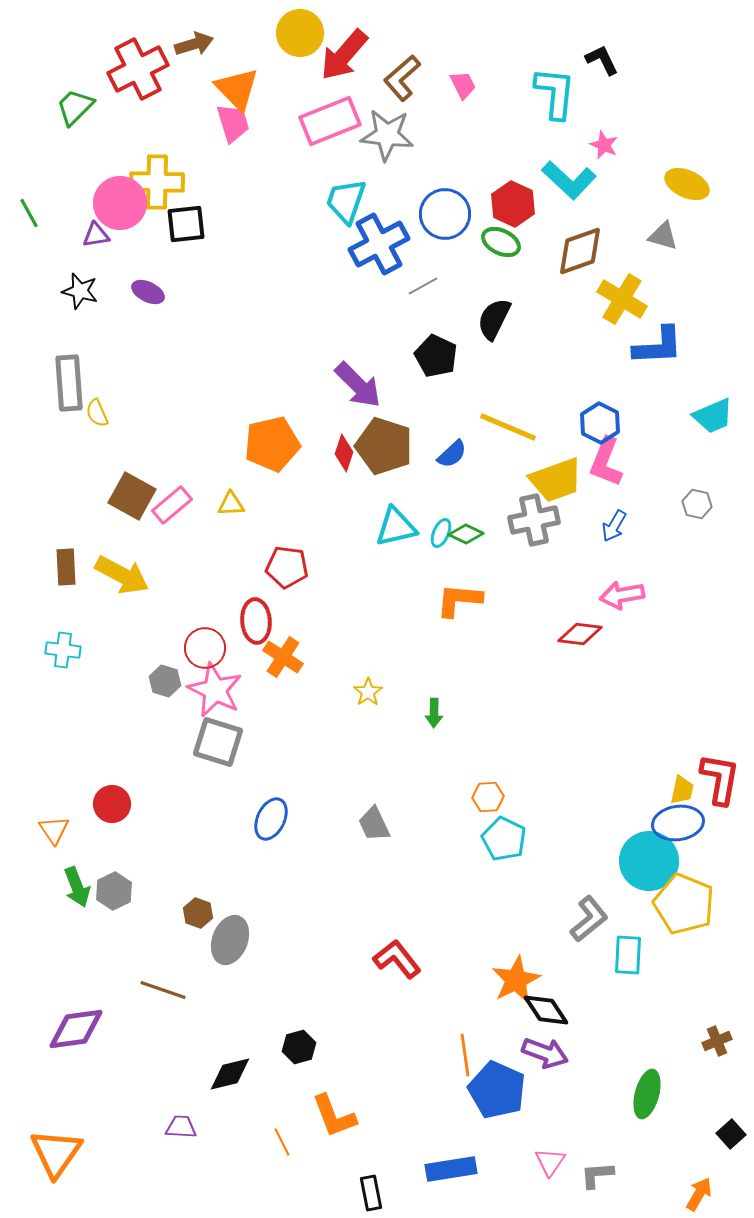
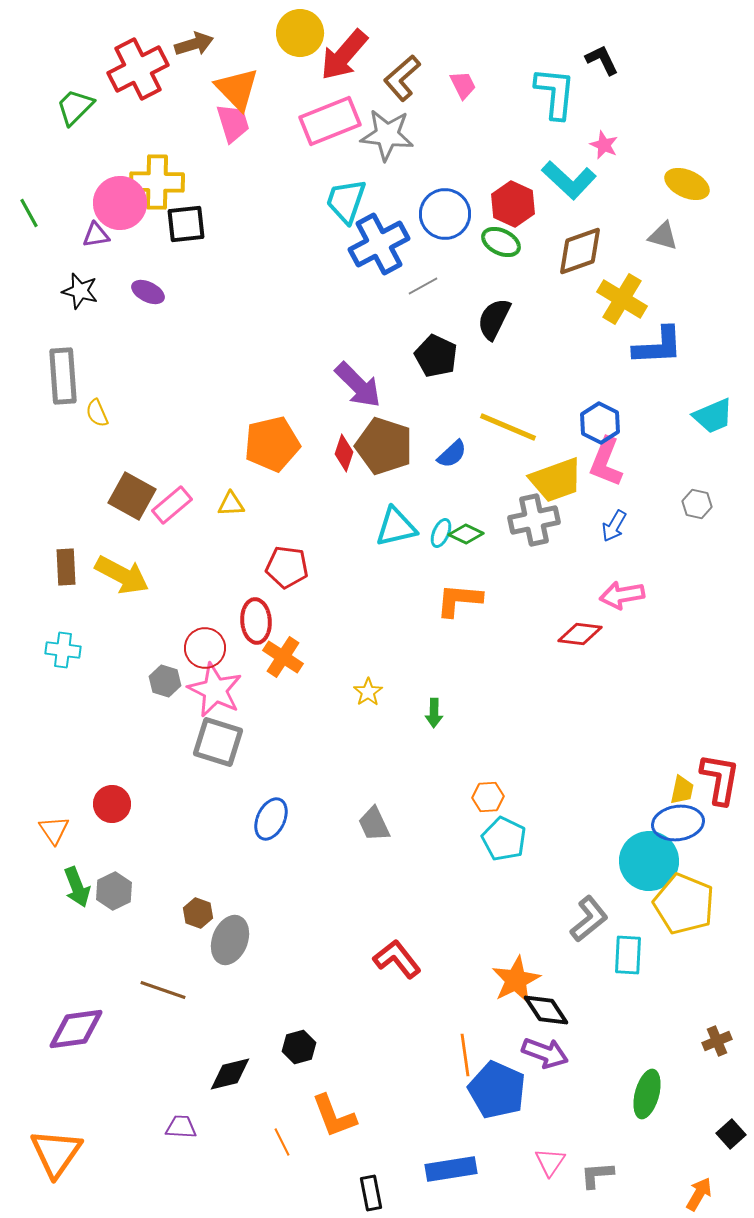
gray rectangle at (69, 383): moved 6 px left, 7 px up
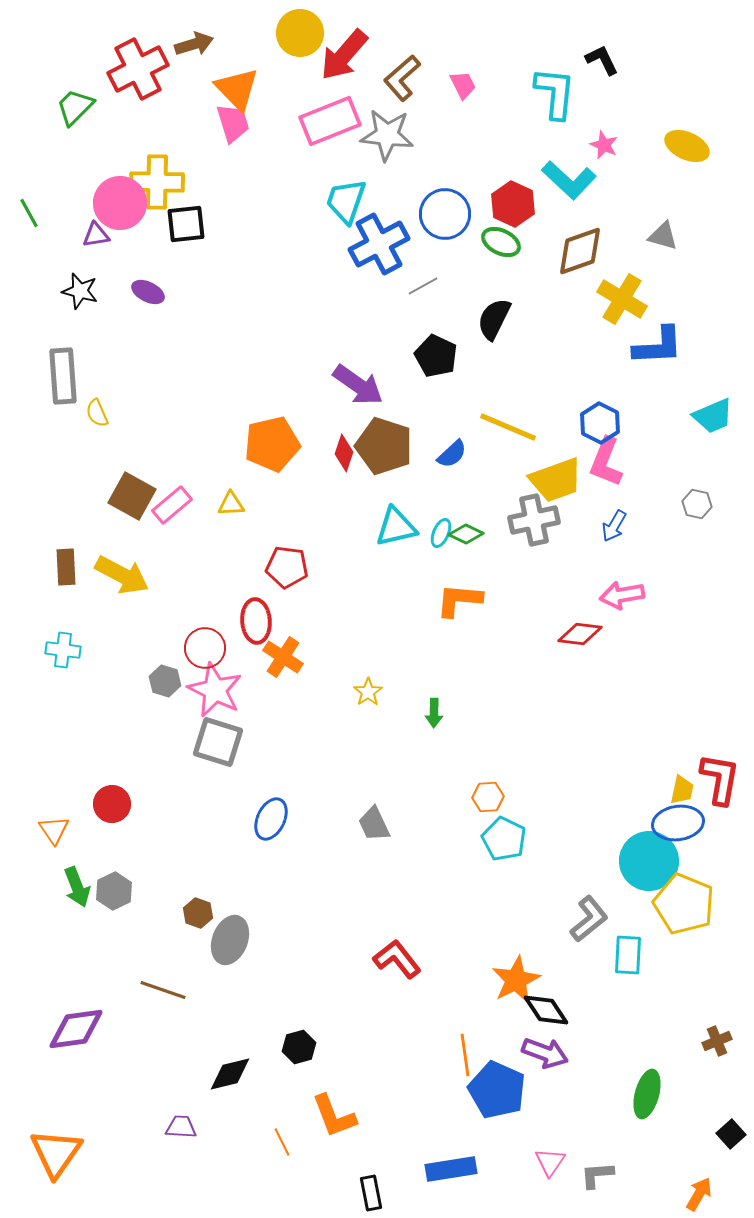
yellow ellipse at (687, 184): moved 38 px up
purple arrow at (358, 385): rotated 10 degrees counterclockwise
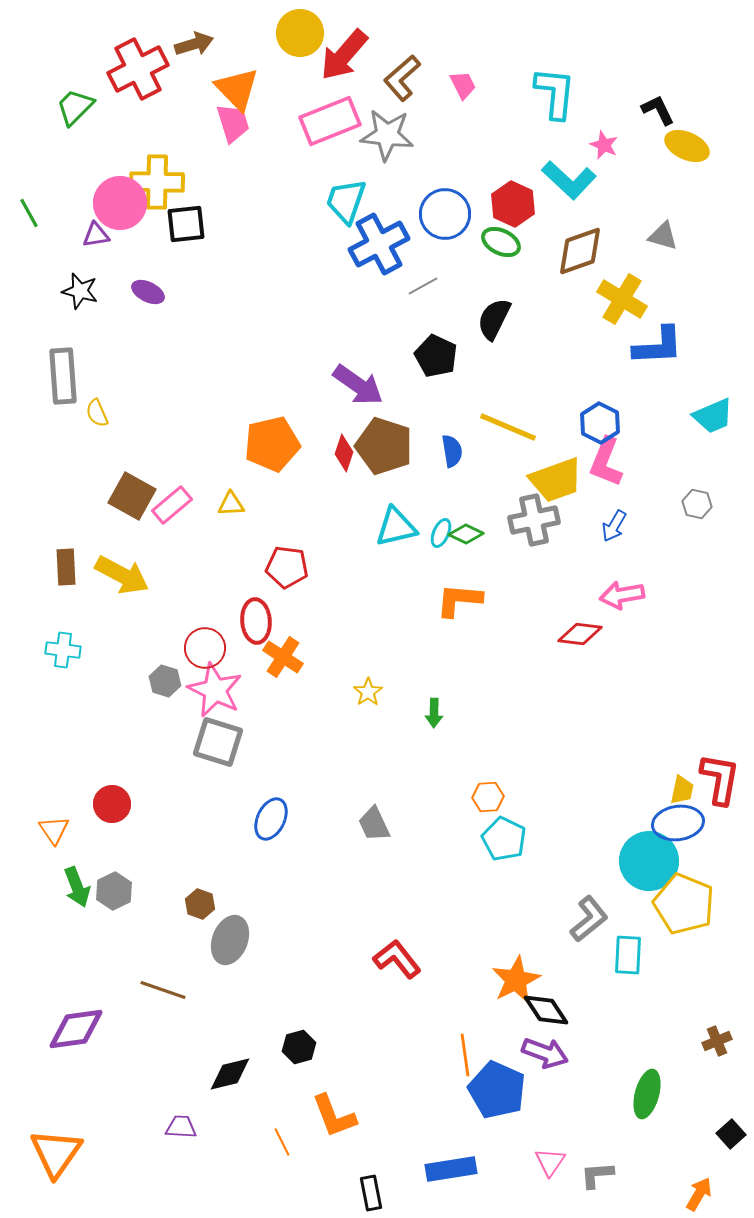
black L-shape at (602, 60): moved 56 px right, 50 px down
blue semicircle at (452, 454): moved 3 px up; rotated 56 degrees counterclockwise
brown hexagon at (198, 913): moved 2 px right, 9 px up
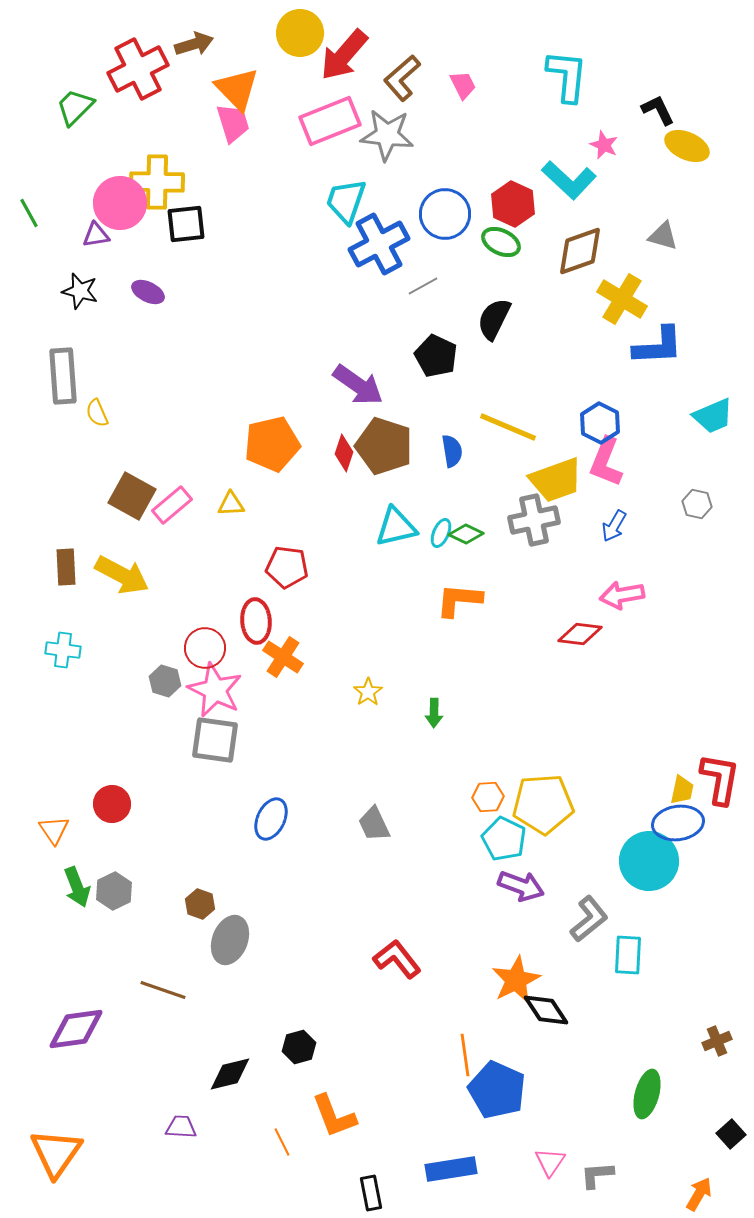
cyan L-shape at (555, 93): moved 12 px right, 17 px up
gray square at (218, 742): moved 3 px left, 2 px up; rotated 9 degrees counterclockwise
yellow pentagon at (684, 904): moved 141 px left, 100 px up; rotated 26 degrees counterclockwise
purple arrow at (545, 1053): moved 24 px left, 167 px up
